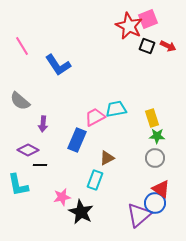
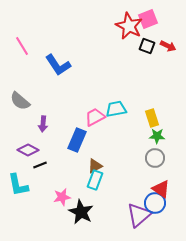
brown triangle: moved 12 px left, 8 px down
black line: rotated 24 degrees counterclockwise
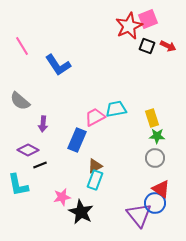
red star: rotated 20 degrees clockwise
purple triangle: rotated 28 degrees counterclockwise
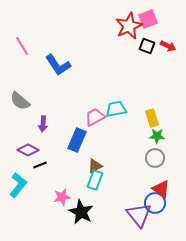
cyan L-shape: rotated 130 degrees counterclockwise
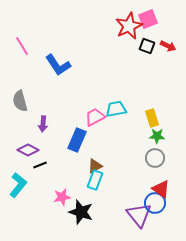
gray semicircle: rotated 35 degrees clockwise
black star: rotated 10 degrees counterclockwise
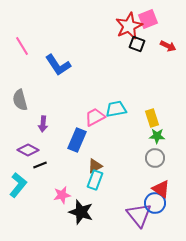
black square: moved 10 px left, 2 px up
gray semicircle: moved 1 px up
pink star: moved 2 px up
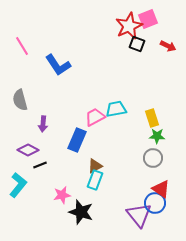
gray circle: moved 2 px left
